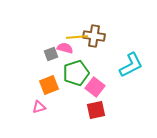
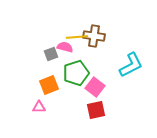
pink semicircle: moved 1 px up
pink triangle: rotated 16 degrees clockwise
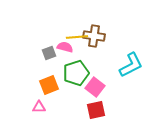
gray square: moved 2 px left, 1 px up
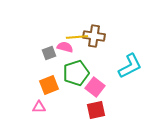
cyan L-shape: moved 1 px left, 1 px down
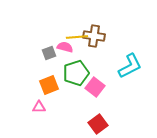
red square: moved 2 px right, 14 px down; rotated 24 degrees counterclockwise
